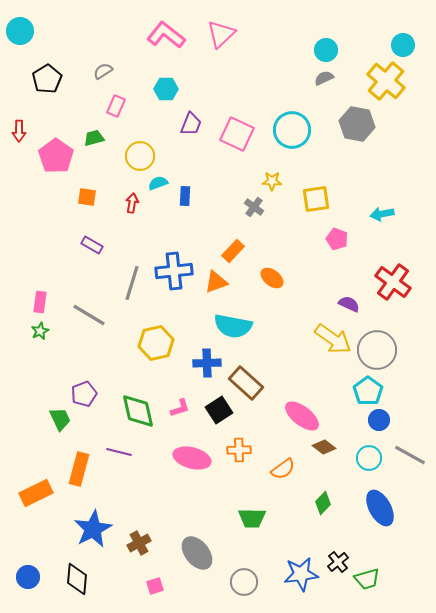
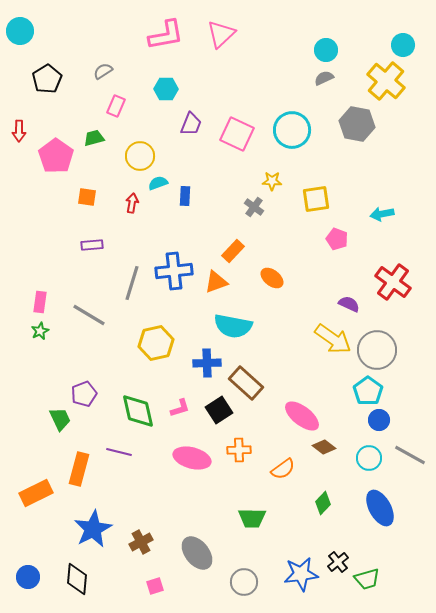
pink L-shape at (166, 35): rotated 132 degrees clockwise
purple rectangle at (92, 245): rotated 35 degrees counterclockwise
brown cross at (139, 543): moved 2 px right, 1 px up
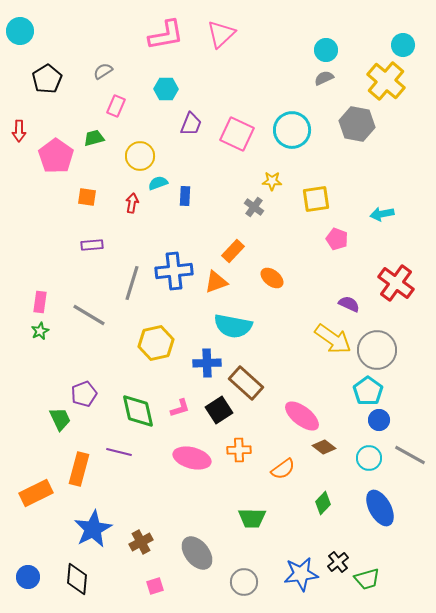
red cross at (393, 282): moved 3 px right, 1 px down
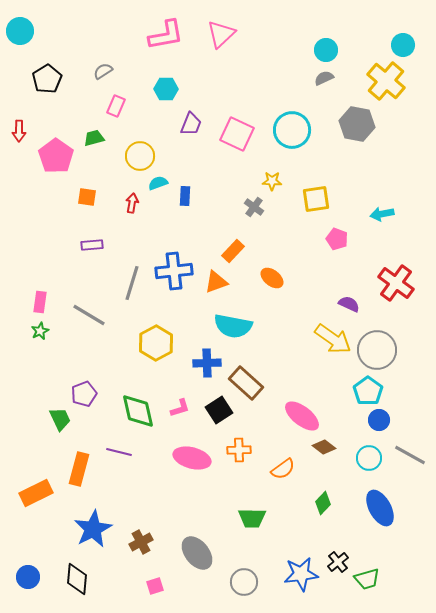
yellow hexagon at (156, 343): rotated 16 degrees counterclockwise
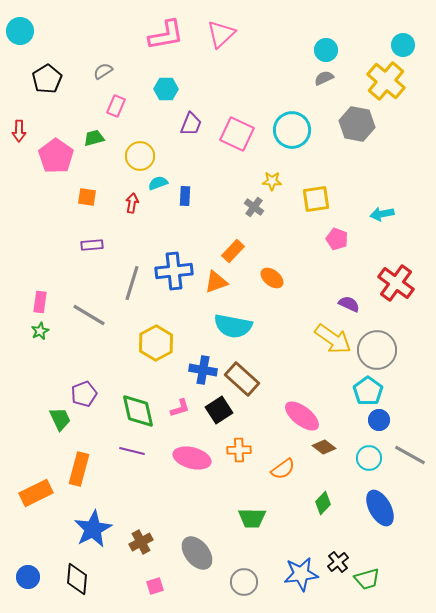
blue cross at (207, 363): moved 4 px left, 7 px down; rotated 12 degrees clockwise
brown rectangle at (246, 383): moved 4 px left, 4 px up
purple line at (119, 452): moved 13 px right, 1 px up
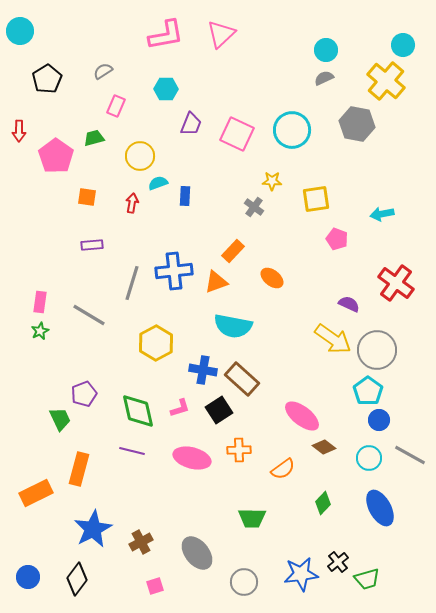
black diamond at (77, 579): rotated 32 degrees clockwise
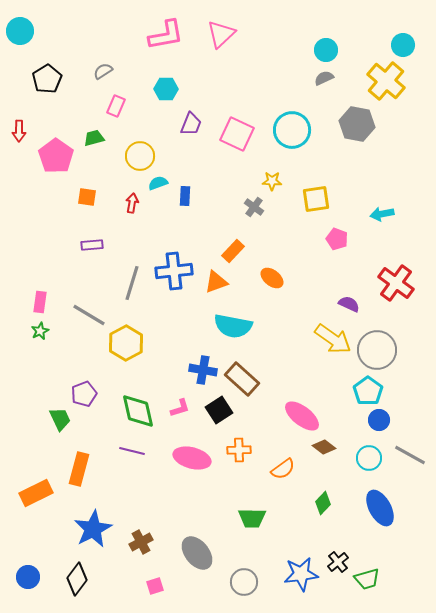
yellow hexagon at (156, 343): moved 30 px left
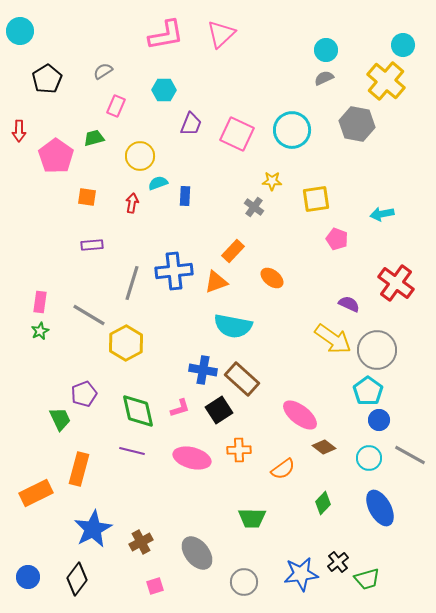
cyan hexagon at (166, 89): moved 2 px left, 1 px down
pink ellipse at (302, 416): moved 2 px left, 1 px up
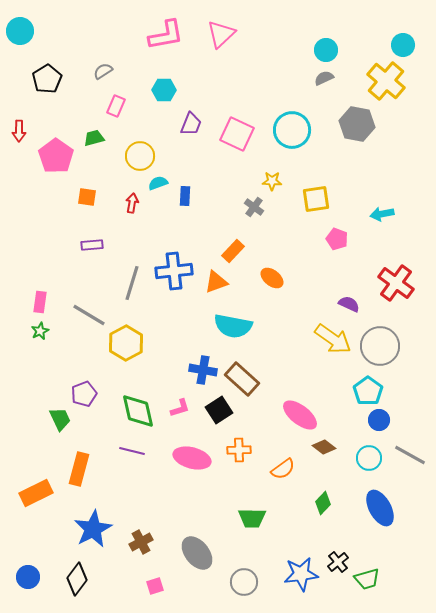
gray circle at (377, 350): moved 3 px right, 4 px up
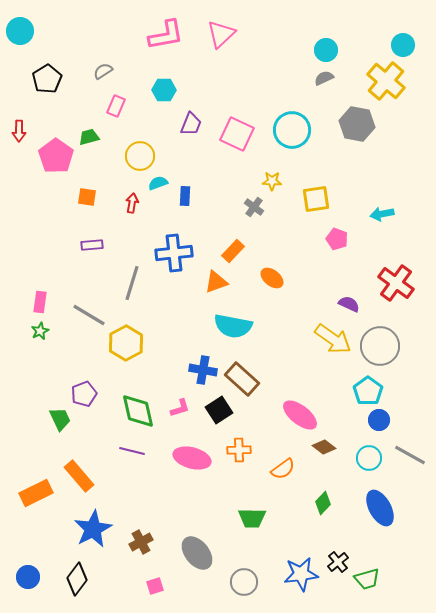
green trapezoid at (94, 138): moved 5 px left, 1 px up
blue cross at (174, 271): moved 18 px up
orange rectangle at (79, 469): moved 7 px down; rotated 56 degrees counterclockwise
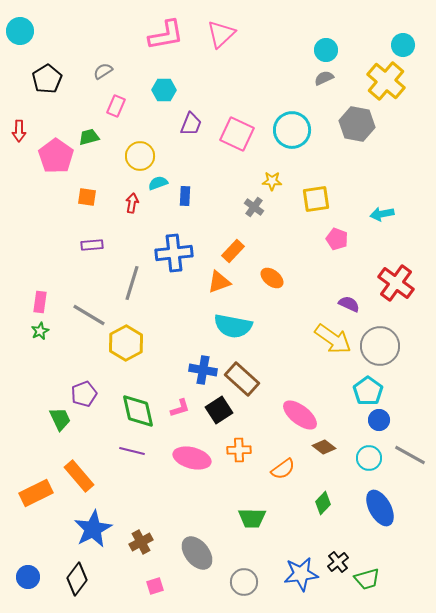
orange triangle at (216, 282): moved 3 px right
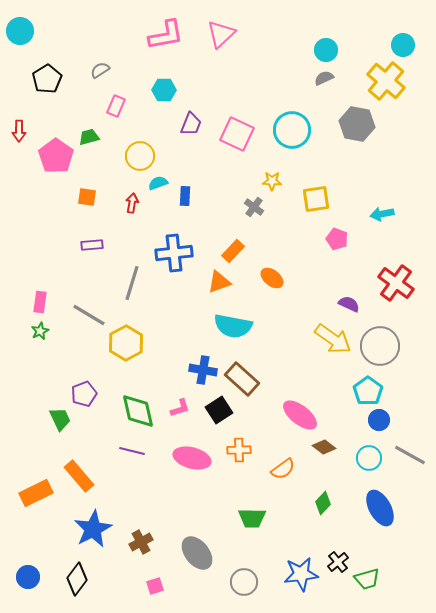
gray semicircle at (103, 71): moved 3 px left, 1 px up
